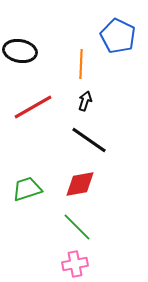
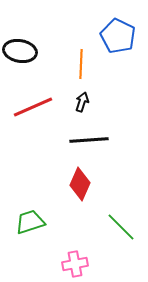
black arrow: moved 3 px left, 1 px down
red line: rotated 6 degrees clockwise
black line: rotated 39 degrees counterclockwise
red diamond: rotated 56 degrees counterclockwise
green trapezoid: moved 3 px right, 33 px down
green line: moved 44 px right
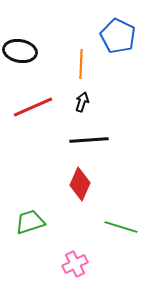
green line: rotated 28 degrees counterclockwise
pink cross: rotated 15 degrees counterclockwise
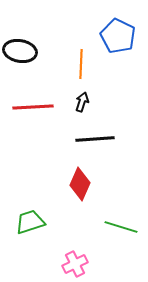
red line: rotated 21 degrees clockwise
black line: moved 6 px right, 1 px up
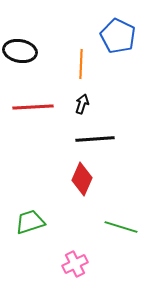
black arrow: moved 2 px down
red diamond: moved 2 px right, 5 px up
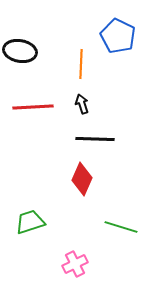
black arrow: rotated 36 degrees counterclockwise
black line: rotated 6 degrees clockwise
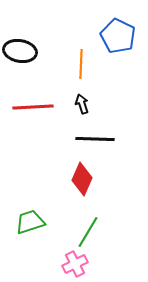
green line: moved 33 px left, 5 px down; rotated 76 degrees counterclockwise
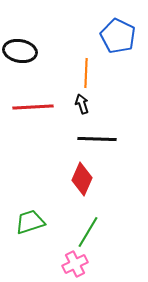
orange line: moved 5 px right, 9 px down
black line: moved 2 px right
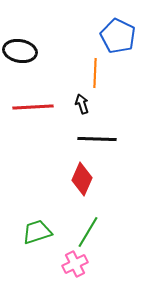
orange line: moved 9 px right
green trapezoid: moved 7 px right, 10 px down
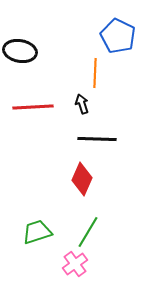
pink cross: rotated 10 degrees counterclockwise
